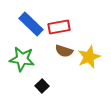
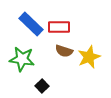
red rectangle: rotated 10 degrees clockwise
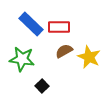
brown semicircle: rotated 132 degrees clockwise
yellow star: rotated 25 degrees counterclockwise
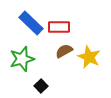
blue rectangle: moved 1 px up
green star: rotated 25 degrees counterclockwise
black square: moved 1 px left
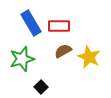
blue rectangle: rotated 15 degrees clockwise
red rectangle: moved 1 px up
brown semicircle: moved 1 px left
black square: moved 1 px down
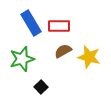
yellow star: rotated 10 degrees counterclockwise
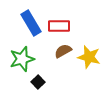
black square: moved 3 px left, 5 px up
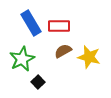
green star: rotated 10 degrees counterclockwise
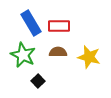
brown semicircle: moved 5 px left, 1 px down; rotated 30 degrees clockwise
green star: moved 1 px right, 4 px up; rotated 20 degrees counterclockwise
black square: moved 1 px up
